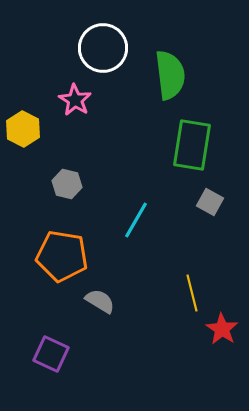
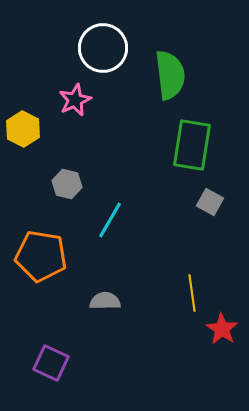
pink star: rotated 16 degrees clockwise
cyan line: moved 26 px left
orange pentagon: moved 21 px left
yellow line: rotated 6 degrees clockwise
gray semicircle: moved 5 px right; rotated 32 degrees counterclockwise
purple square: moved 9 px down
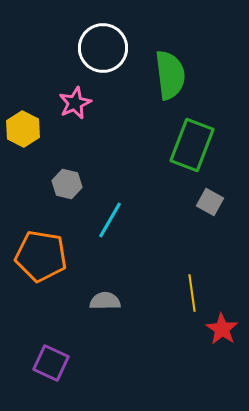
pink star: moved 3 px down
green rectangle: rotated 12 degrees clockwise
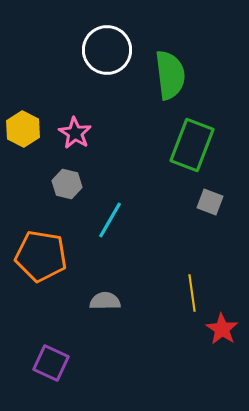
white circle: moved 4 px right, 2 px down
pink star: moved 30 px down; rotated 16 degrees counterclockwise
gray square: rotated 8 degrees counterclockwise
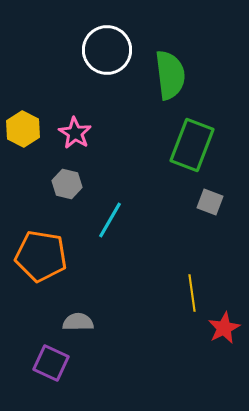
gray semicircle: moved 27 px left, 21 px down
red star: moved 2 px right, 1 px up; rotated 12 degrees clockwise
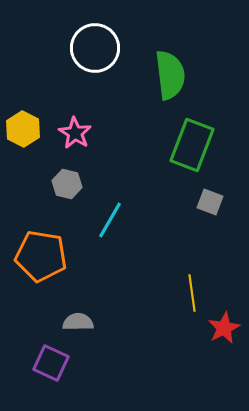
white circle: moved 12 px left, 2 px up
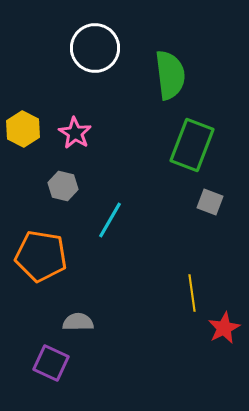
gray hexagon: moved 4 px left, 2 px down
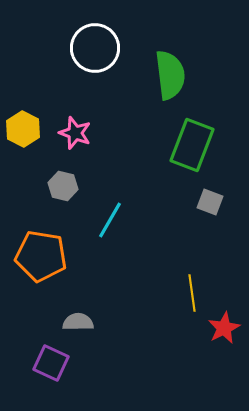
pink star: rotated 12 degrees counterclockwise
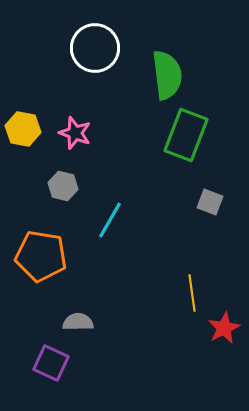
green semicircle: moved 3 px left
yellow hexagon: rotated 16 degrees counterclockwise
green rectangle: moved 6 px left, 10 px up
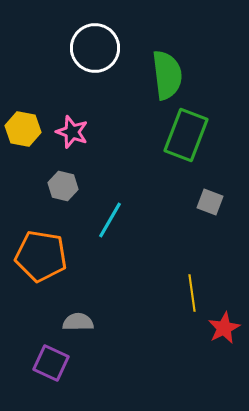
pink star: moved 3 px left, 1 px up
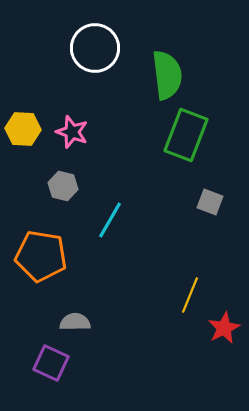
yellow hexagon: rotated 8 degrees counterclockwise
yellow line: moved 2 px left, 2 px down; rotated 30 degrees clockwise
gray semicircle: moved 3 px left
